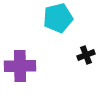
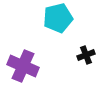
purple cross: moved 3 px right; rotated 24 degrees clockwise
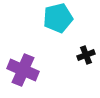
purple cross: moved 4 px down
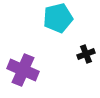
black cross: moved 1 px up
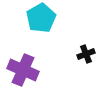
cyan pentagon: moved 17 px left; rotated 16 degrees counterclockwise
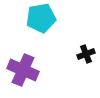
cyan pentagon: rotated 20 degrees clockwise
